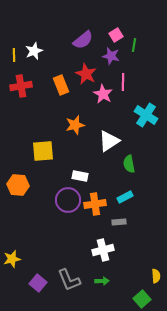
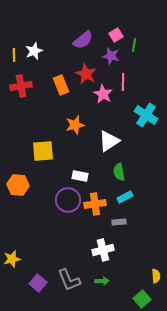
green semicircle: moved 10 px left, 8 px down
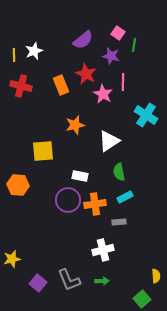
pink square: moved 2 px right, 2 px up; rotated 24 degrees counterclockwise
red cross: rotated 25 degrees clockwise
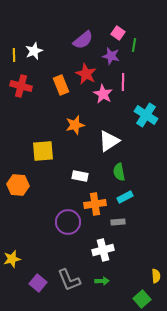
purple circle: moved 22 px down
gray rectangle: moved 1 px left
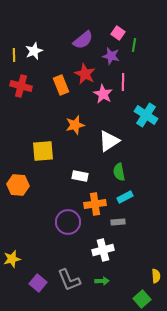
red star: moved 1 px left
